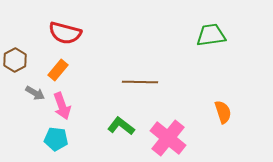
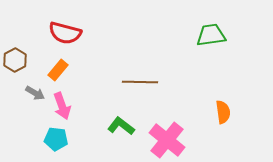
orange semicircle: rotated 10 degrees clockwise
pink cross: moved 1 px left, 2 px down
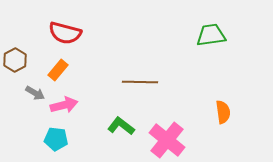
pink arrow: moved 2 px right, 1 px up; rotated 84 degrees counterclockwise
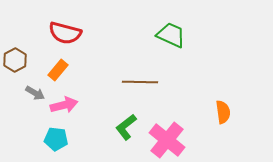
green trapezoid: moved 40 px left; rotated 32 degrees clockwise
green L-shape: moved 5 px right, 1 px down; rotated 76 degrees counterclockwise
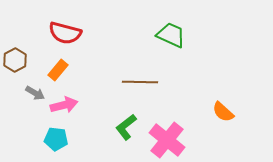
orange semicircle: rotated 140 degrees clockwise
